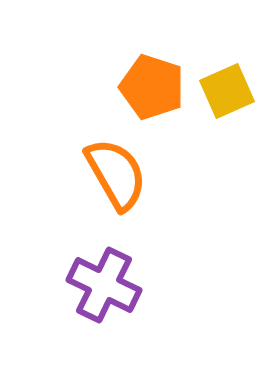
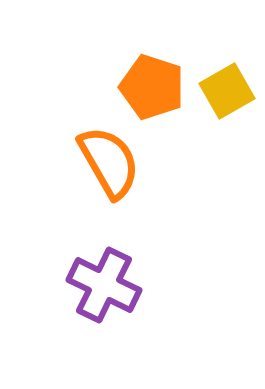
yellow square: rotated 6 degrees counterclockwise
orange semicircle: moved 7 px left, 12 px up
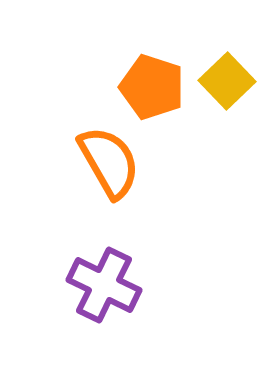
yellow square: moved 10 px up; rotated 14 degrees counterclockwise
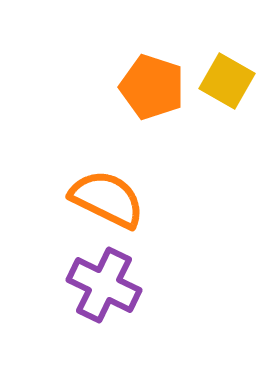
yellow square: rotated 16 degrees counterclockwise
orange semicircle: moved 2 px left, 37 px down; rotated 34 degrees counterclockwise
